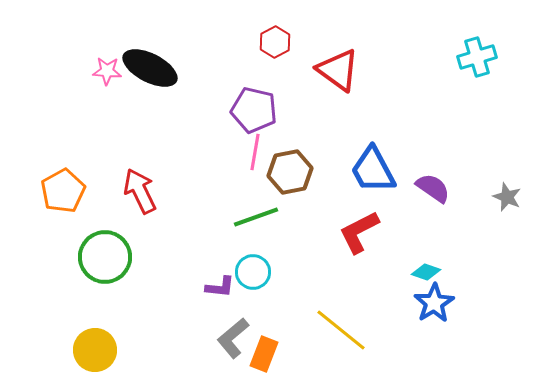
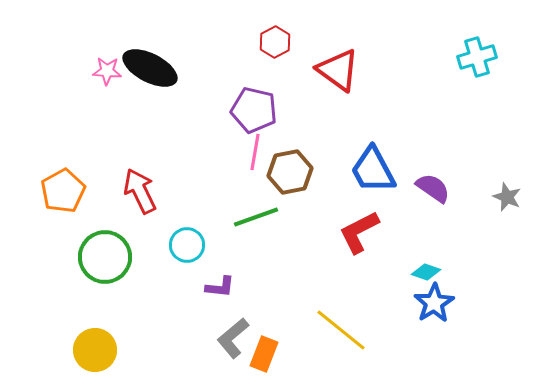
cyan circle: moved 66 px left, 27 px up
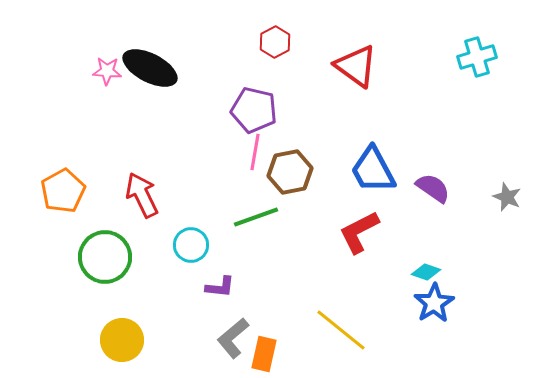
red triangle: moved 18 px right, 4 px up
red arrow: moved 2 px right, 4 px down
cyan circle: moved 4 px right
yellow circle: moved 27 px right, 10 px up
orange rectangle: rotated 8 degrees counterclockwise
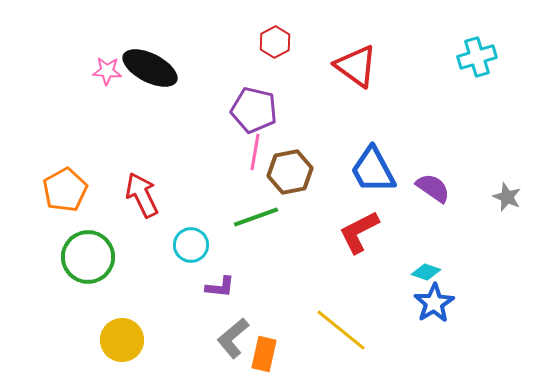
orange pentagon: moved 2 px right, 1 px up
green circle: moved 17 px left
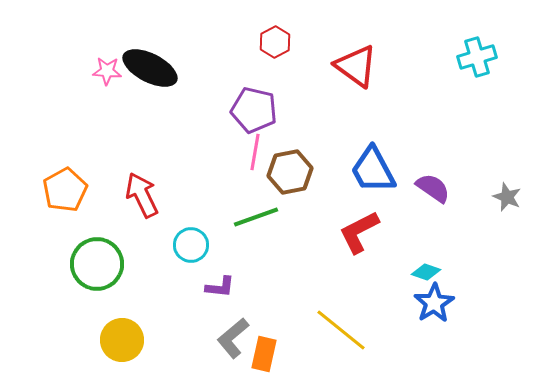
green circle: moved 9 px right, 7 px down
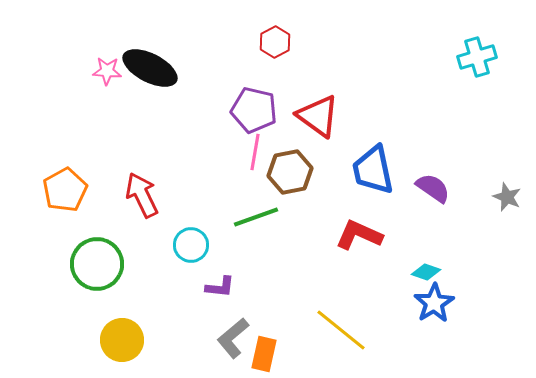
red triangle: moved 38 px left, 50 px down
blue trapezoid: rotated 16 degrees clockwise
red L-shape: moved 3 px down; rotated 51 degrees clockwise
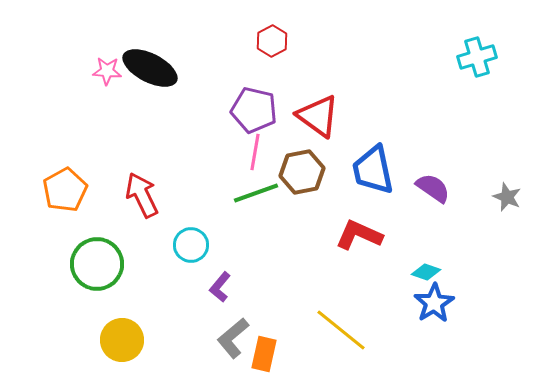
red hexagon: moved 3 px left, 1 px up
brown hexagon: moved 12 px right
green line: moved 24 px up
purple L-shape: rotated 124 degrees clockwise
